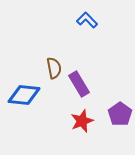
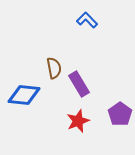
red star: moved 4 px left
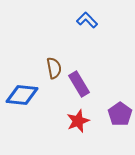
blue diamond: moved 2 px left
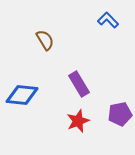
blue L-shape: moved 21 px right
brown semicircle: moved 9 px left, 28 px up; rotated 20 degrees counterclockwise
purple pentagon: rotated 25 degrees clockwise
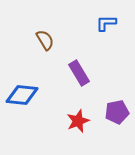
blue L-shape: moved 2 px left, 3 px down; rotated 45 degrees counterclockwise
purple rectangle: moved 11 px up
purple pentagon: moved 3 px left, 2 px up
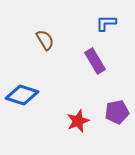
purple rectangle: moved 16 px right, 12 px up
blue diamond: rotated 12 degrees clockwise
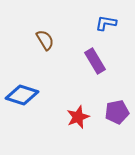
blue L-shape: rotated 10 degrees clockwise
red star: moved 4 px up
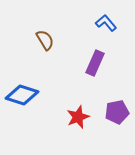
blue L-shape: rotated 40 degrees clockwise
purple rectangle: moved 2 px down; rotated 55 degrees clockwise
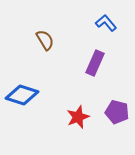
purple pentagon: rotated 25 degrees clockwise
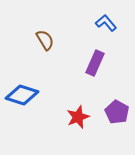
purple pentagon: rotated 15 degrees clockwise
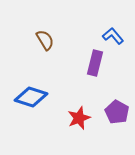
blue L-shape: moved 7 px right, 13 px down
purple rectangle: rotated 10 degrees counterclockwise
blue diamond: moved 9 px right, 2 px down
red star: moved 1 px right, 1 px down
